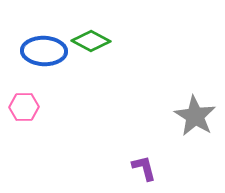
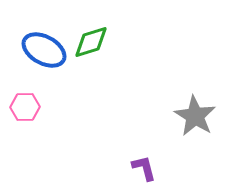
green diamond: moved 1 px down; rotated 45 degrees counterclockwise
blue ellipse: moved 1 px up; rotated 27 degrees clockwise
pink hexagon: moved 1 px right
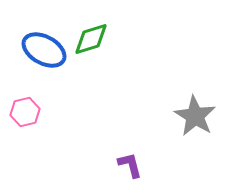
green diamond: moved 3 px up
pink hexagon: moved 5 px down; rotated 12 degrees counterclockwise
purple L-shape: moved 14 px left, 3 px up
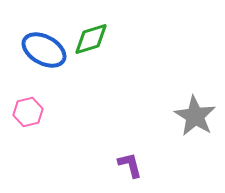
pink hexagon: moved 3 px right
